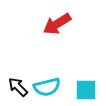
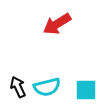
black arrow: rotated 20 degrees clockwise
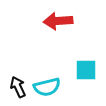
red arrow: moved 1 px right, 3 px up; rotated 28 degrees clockwise
cyan square: moved 20 px up
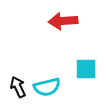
red arrow: moved 5 px right
cyan square: moved 1 px up
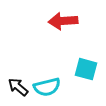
cyan square: rotated 15 degrees clockwise
black arrow: rotated 25 degrees counterclockwise
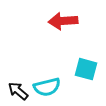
black arrow: moved 4 px down
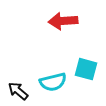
cyan semicircle: moved 6 px right, 5 px up
